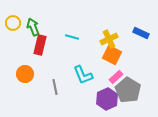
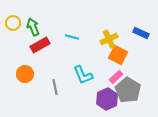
red rectangle: rotated 48 degrees clockwise
orange square: moved 6 px right
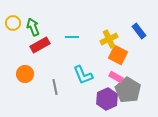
blue rectangle: moved 2 px left, 2 px up; rotated 28 degrees clockwise
cyan line: rotated 16 degrees counterclockwise
pink rectangle: rotated 72 degrees clockwise
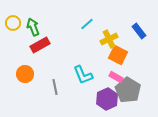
cyan line: moved 15 px right, 13 px up; rotated 40 degrees counterclockwise
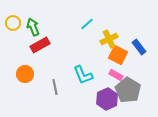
blue rectangle: moved 16 px down
pink rectangle: moved 2 px up
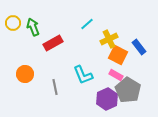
red rectangle: moved 13 px right, 2 px up
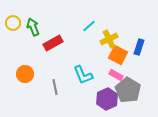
cyan line: moved 2 px right, 2 px down
blue rectangle: rotated 56 degrees clockwise
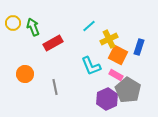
cyan L-shape: moved 8 px right, 9 px up
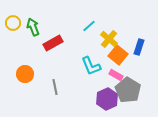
yellow cross: rotated 24 degrees counterclockwise
orange square: rotated 12 degrees clockwise
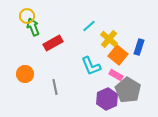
yellow circle: moved 14 px right, 7 px up
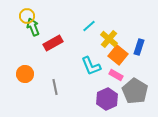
gray pentagon: moved 7 px right, 1 px down
